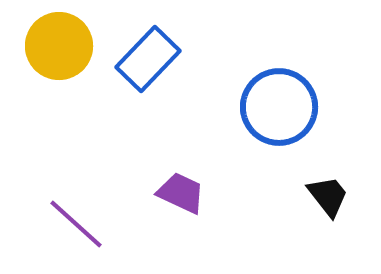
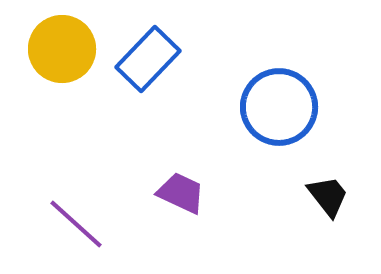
yellow circle: moved 3 px right, 3 px down
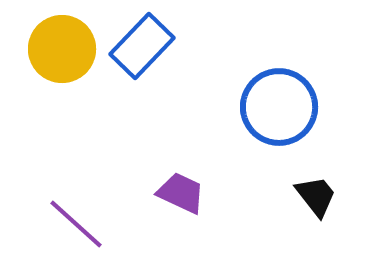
blue rectangle: moved 6 px left, 13 px up
black trapezoid: moved 12 px left
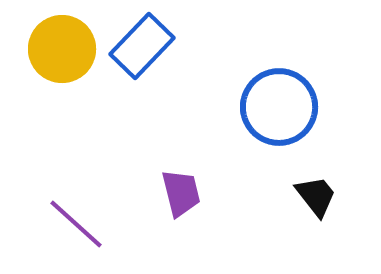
purple trapezoid: rotated 51 degrees clockwise
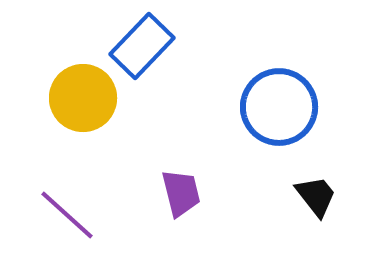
yellow circle: moved 21 px right, 49 px down
purple line: moved 9 px left, 9 px up
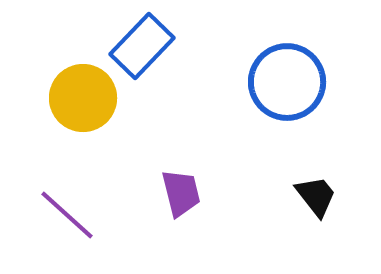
blue circle: moved 8 px right, 25 px up
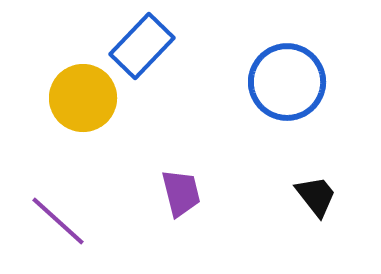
purple line: moved 9 px left, 6 px down
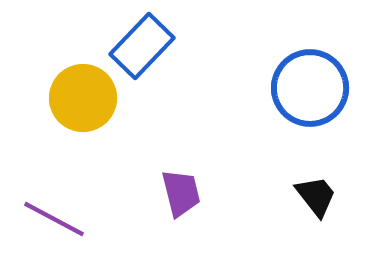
blue circle: moved 23 px right, 6 px down
purple line: moved 4 px left, 2 px up; rotated 14 degrees counterclockwise
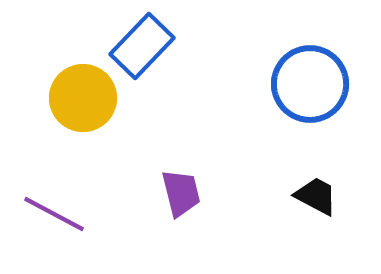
blue circle: moved 4 px up
black trapezoid: rotated 24 degrees counterclockwise
purple line: moved 5 px up
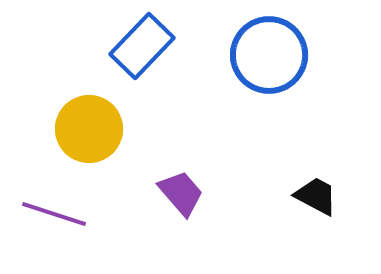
blue circle: moved 41 px left, 29 px up
yellow circle: moved 6 px right, 31 px down
purple trapezoid: rotated 27 degrees counterclockwise
purple line: rotated 10 degrees counterclockwise
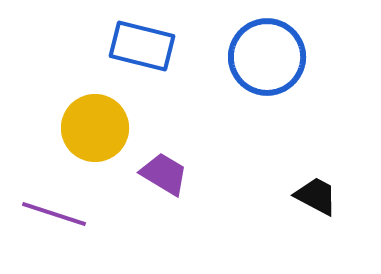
blue rectangle: rotated 60 degrees clockwise
blue circle: moved 2 px left, 2 px down
yellow circle: moved 6 px right, 1 px up
purple trapezoid: moved 17 px left, 19 px up; rotated 18 degrees counterclockwise
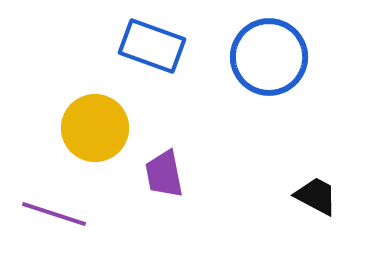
blue rectangle: moved 10 px right; rotated 6 degrees clockwise
blue circle: moved 2 px right
purple trapezoid: rotated 132 degrees counterclockwise
